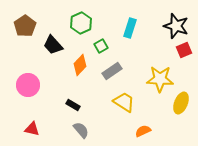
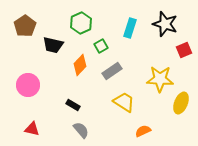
black star: moved 11 px left, 2 px up
black trapezoid: rotated 35 degrees counterclockwise
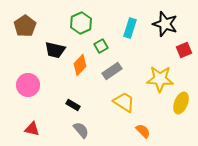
black trapezoid: moved 2 px right, 5 px down
orange semicircle: rotated 70 degrees clockwise
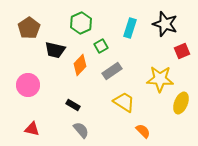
brown pentagon: moved 4 px right, 2 px down
red square: moved 2 px left, 1 px down
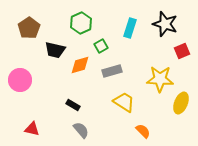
orange diamond: rotated 30 degrees clockwise
gray rectangle: rotated 18 degrees clockwise
pink circle: moved 8 px left, 5 px up
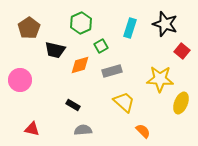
red square: rotated 28 degrees counterclockwise
yellow trapezoid: rotated 10 degrees clockwise
gray semicircle: moved 2 px right; rotated 54 degrees counterclockwise
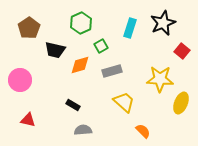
black star: moved 2 px left, 1 px up; rotated 30 degrees clockwise
red triangle: moved 4 px left, 9 px up
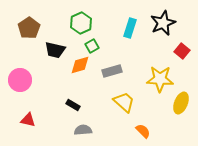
green square: moved 9 px left
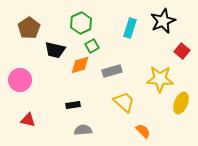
black star: moved 2 px up
black rectangle: rotated 40 degrees counterclockwise
